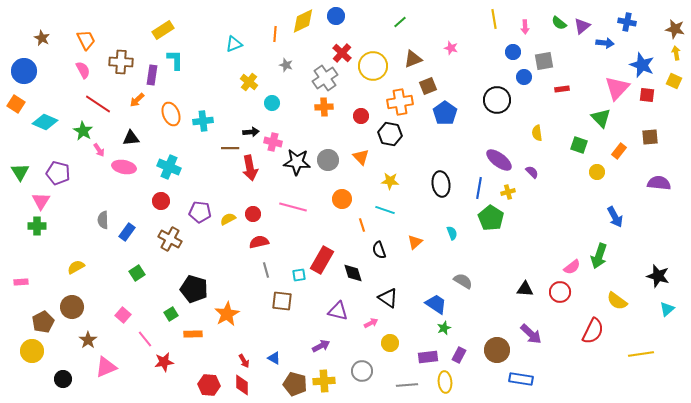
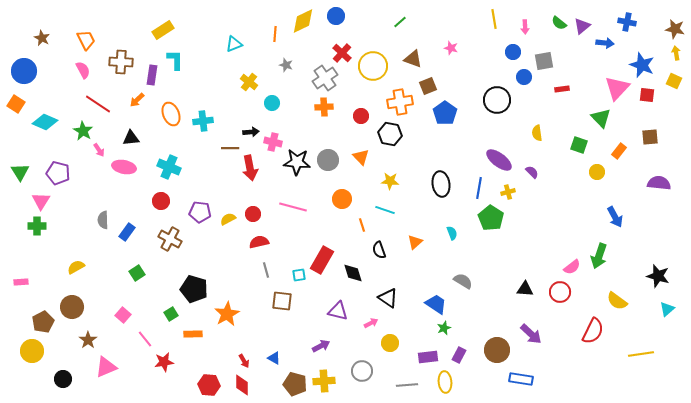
brown triangle at (413, 59): rotated 42 degrees clockwise
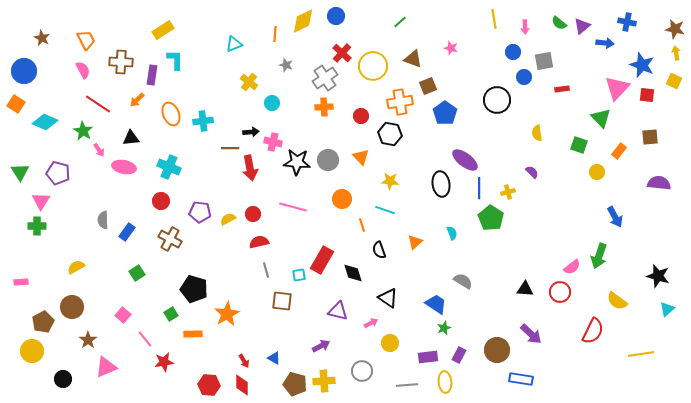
purple ellipse at (499, 160): moved 34 px left
blue line at (479, 188): rotated 10 degrees counterclockwise
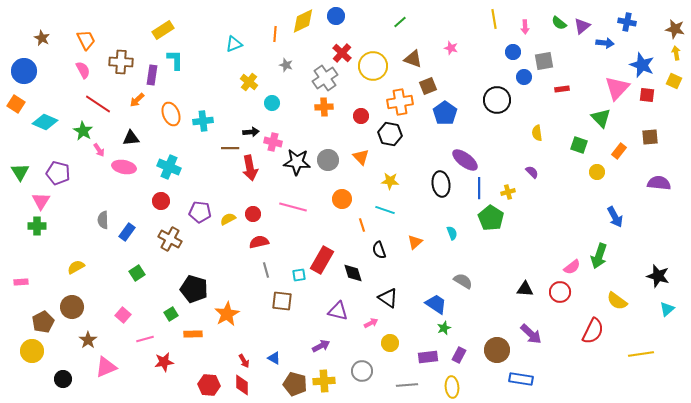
pink line at (145, 339): rotated 66 degrees counterclockwise
yellow ellipse at (445, 382): moved 7 px right, 5 px down
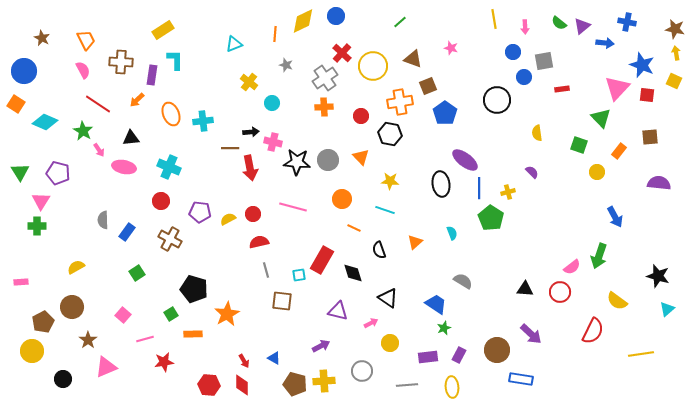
orange line at (362, 225): moved 8 px left, 3 px down; rotated 48 degrees counterclockwise
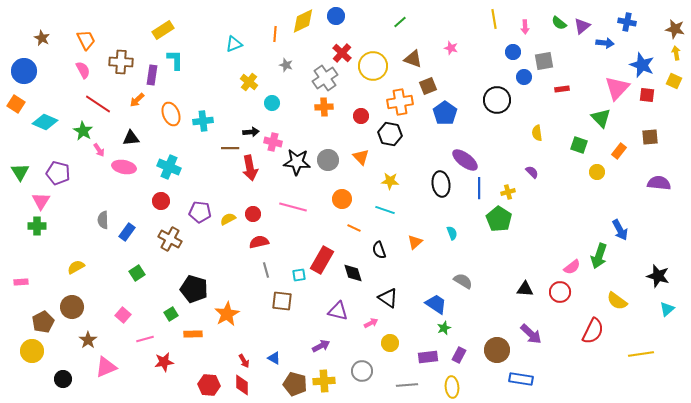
blue arrow at (615, 217): moved 5 px right, 13 px down
green pentagon at (491, 218): moved 8 px right, 1 px down
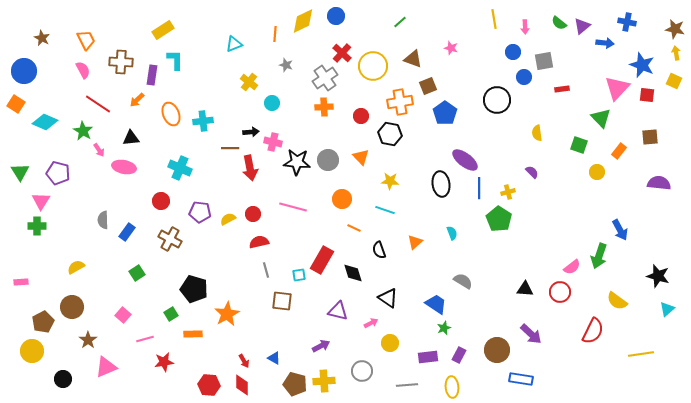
cyan cross at (169, 167): moved 11 px right, 1 px down
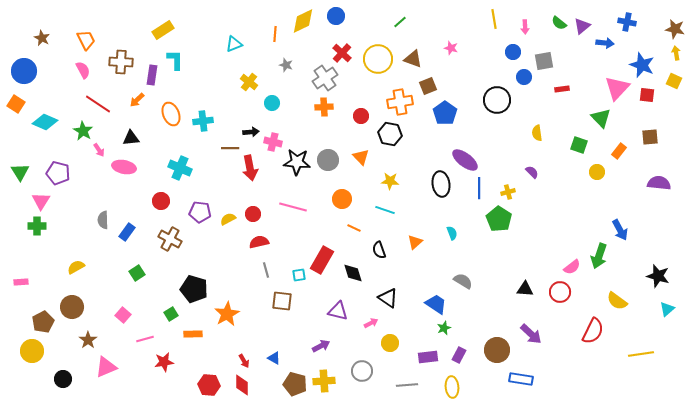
yellow circle at (373, 66): moved 5 px right, 7 px up
